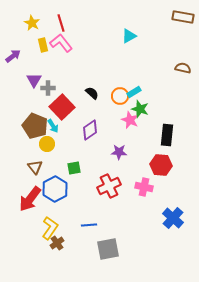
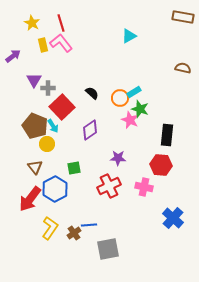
orange circle: moved 2 px down
purple star: moved 1 px left, 6 px down
brown cross: moved 17 px right, 10 px up
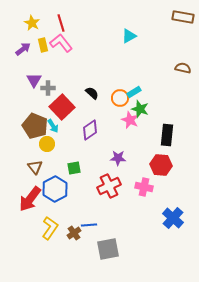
purple arrow: moved 10 px right, 7 px up
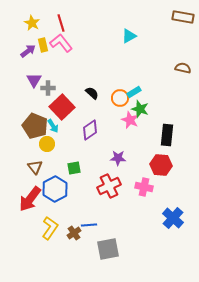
purple arrow: moved 5 px right, 2 px down
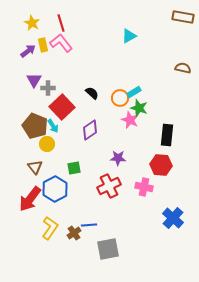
green star: moved 1 px left, 1 px up
